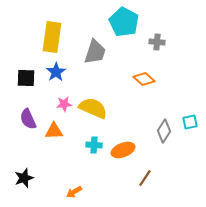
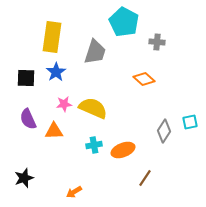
cyan cross: rotated 14 degrees counterclockwise
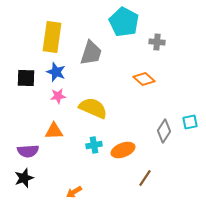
gray trapezoid: moved 4 px left, 1 px down
blue star: rotated 18 degrees counterclockwise
pink star: moved 6 px left, 8 px up
purple semicircle: moved 32 px down; rotated 70 degrees counterclockwise
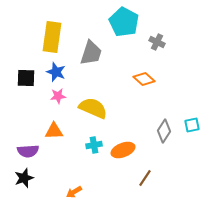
gray cross: rotated 21 degrees clockwise
cyan square: moved 2 px right, 3 px down
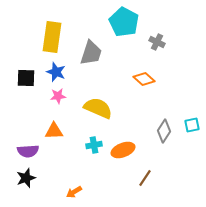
yellow semicircle: moved 5 px right
black star: moved 2 px right
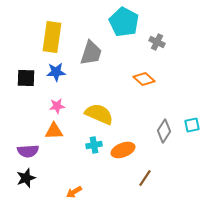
blue star: rotated 24 degrees counterclockwise
pink star: moved 1 px left, 10 px down
yellow semicircle: moved 1 px right, 6 px down
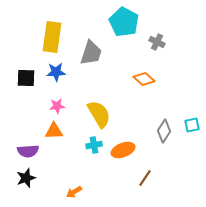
yellow semicircle: rotated 36 degrees clockwise
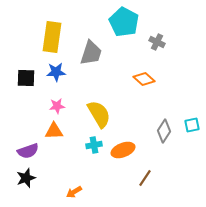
purple semicircle: rotated 15 degrees counterclockwise
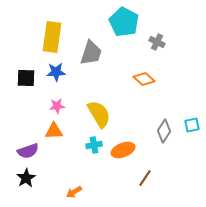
black star: rotated 12 degrees counterclockwise
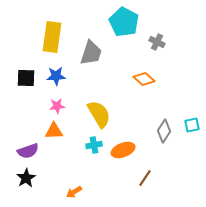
blue star: moved 4 px down
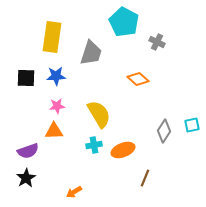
orange diamond: moved 6 px left
brown line: rotated 12 degrees counterclockwise
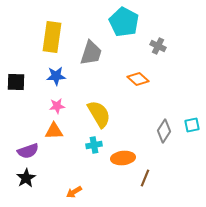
gray cross: moved 1 px right, 4 px down
black square: moved 10 px left, 4 px down
orange ellipse: moved 8 px down; rotated 15 degrees clockwise
